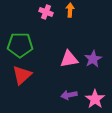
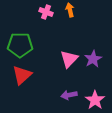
orange arrow: rotated 16 degrees counterclockwise
pink triangle: rotated 36 degrees counterclockwise
pink star: moved 1 px down
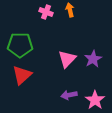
pink triangle: moved 2 px left
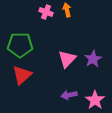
orange arrow: moved 3 px left
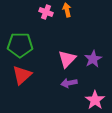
purple arrow: moved 12 px up
